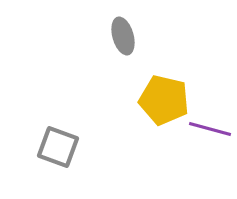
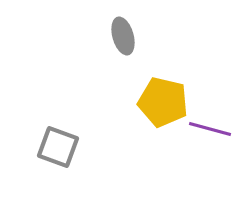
yellow pentagon: moved 1 px left, 2 px down
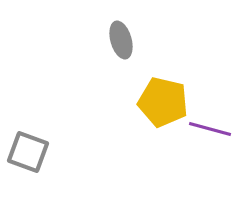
gray ellipse: moved 2 px left, 4 px down
gray square: moved 30 px left, 5 px down
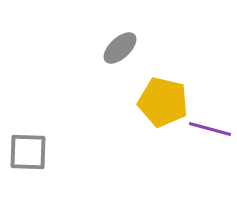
gray ellipse: moved 1 px left, 8 px down; rotated 63 degrees clockwise
gray square: rotated 18 degrees counterclockwise
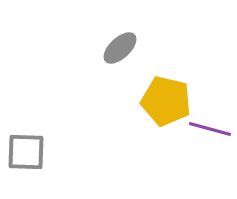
yellow pentagon: moved 3 px right, 1 px up
gray square: moved 2 px left
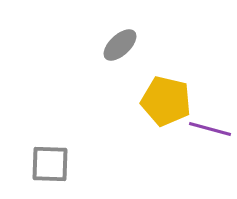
gray ellipse: moved 3 px up
gray square: moved 24 px right, 12 px down
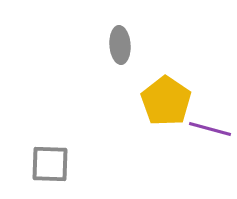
gray ellipse: rotated 51 degrees counterclockwise
yellow pentagon: rotated 21 degrees clockwise
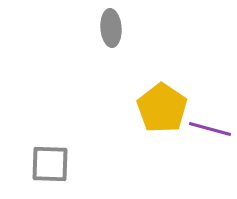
gray ellipse: moved 9 px left, 17 px up
yellow pentagon: moved 4 px left, 7 px down
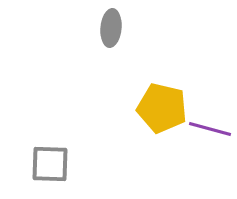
gray ellipse: rotated 9 degrees clockwise
yellow pentagon: rotated 21 degrees counterclockwise
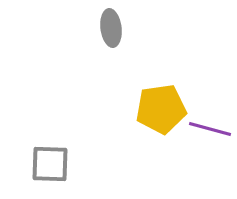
gray ellipse: rotated 12 degrees counterclockwise
yellow pentagon: moved 1 px left, 1 px down; rotated 21 degrees counterclockwise
